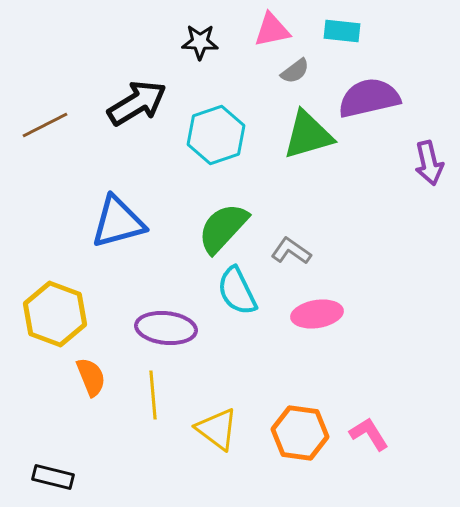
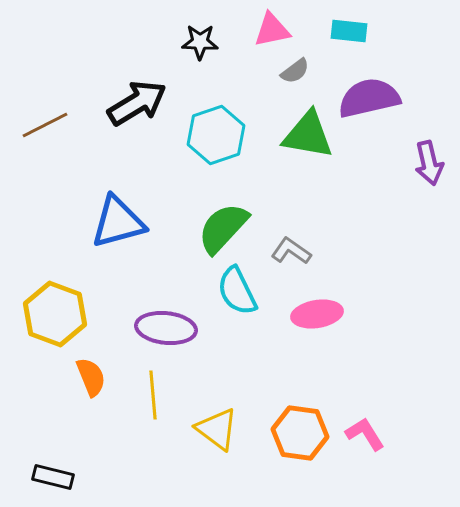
cyan rectangle: moved 7 px right
green triangle: rotated 26 degrees clockwise
pink L-shape: moved 4 px left
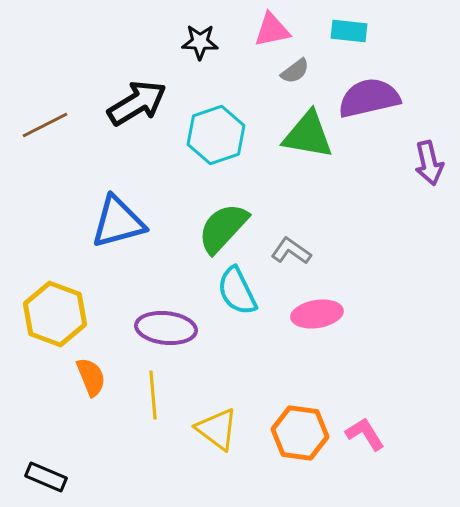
black rectangle: moved 7 px left; rotated 9 degrees clockwise
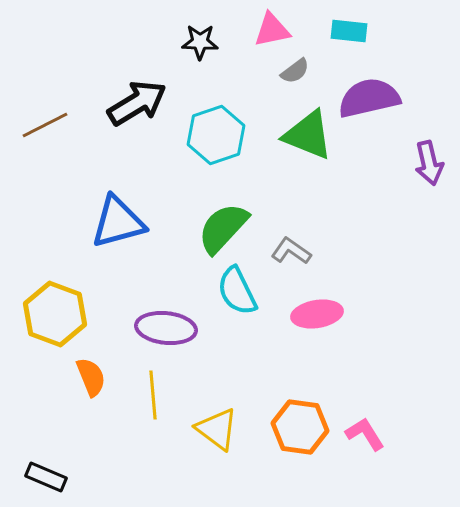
green triangle: rotated 12 degrees clockwise
orange hexagon: moved 6 px up
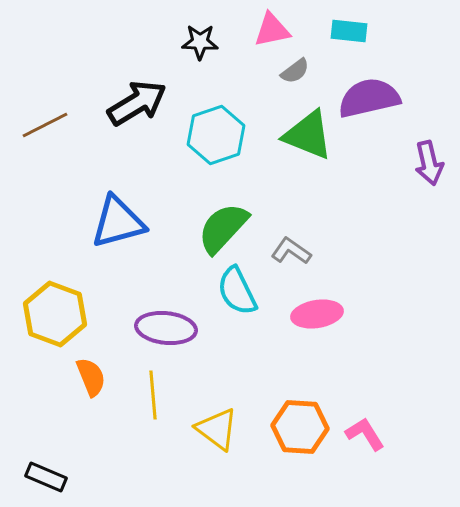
orange hexagon: rotated 4 degrees counterclockwise
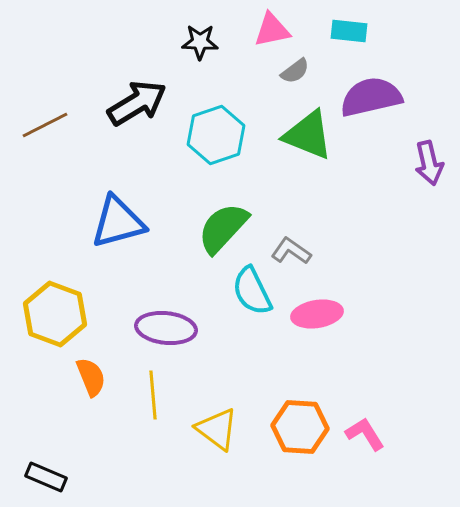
purple semicircle: moved 2 px right, 1 px up
cyan semicircle: moved 15 px right
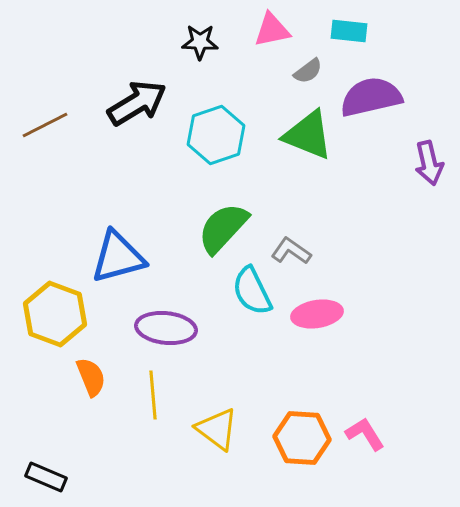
gray semicircle: moved 13 px right
blue triangle: moved 35 px down
orange hexagon: moved 2 px right, 11 px down
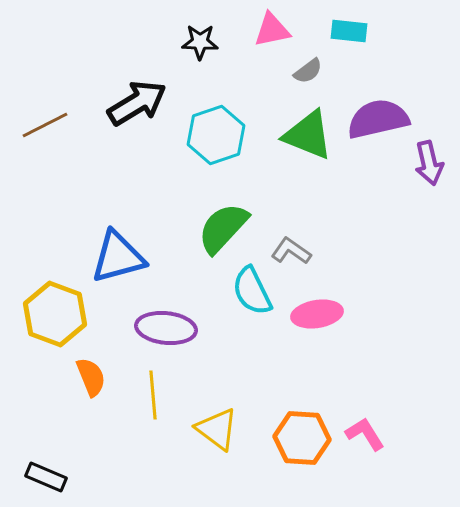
purple semicircle: moved 7 px right, 22 px down
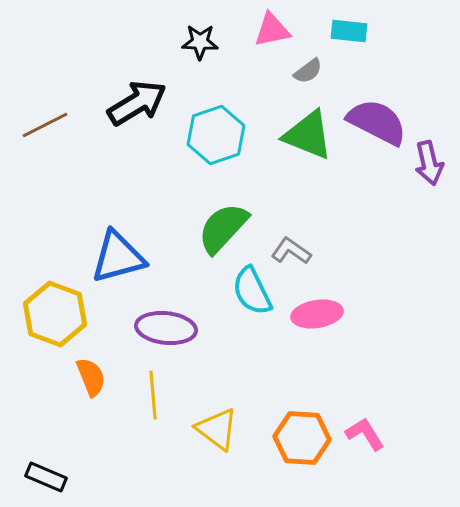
purple semicircle: moved 1 px left, 3 px down; rotated 40 degrees clockwise
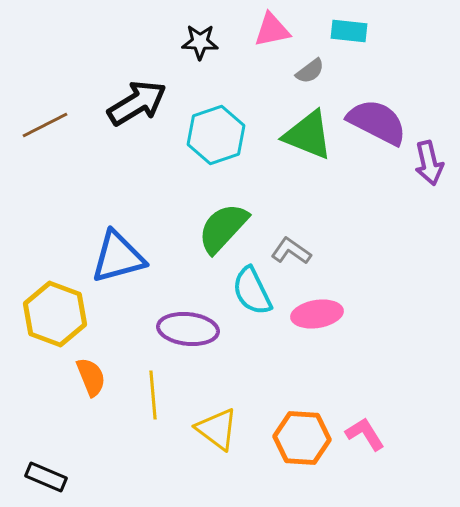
gray semicircle: moved 2 px right
purple ellipse: moved 22 px right, 1 px down
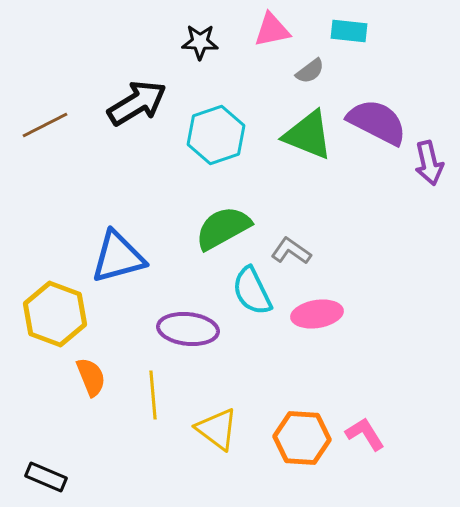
green semicircle: rotated 18 degrees clockwise
